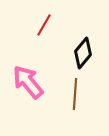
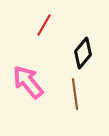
brown line: rotated 12 degrees counterclockwise
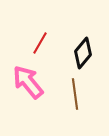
red line: moved 4 px left, 18 px down
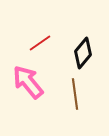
red line: rotated 25 degrees clockwise
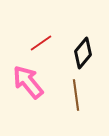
red line: moved 1 px right
brown line: moved 1 px right, 1 px down
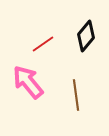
red line: moved 2 px right, 1 px down
black diamond: moved 3 px right, 17 px up
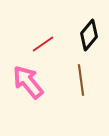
black diamond: moved 3 px right, 1 px up
brown line: moved 5 px right, 15 px up
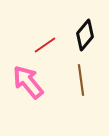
black diamond: moved 4 px left
red line: moved 2 px right, 1 px down
